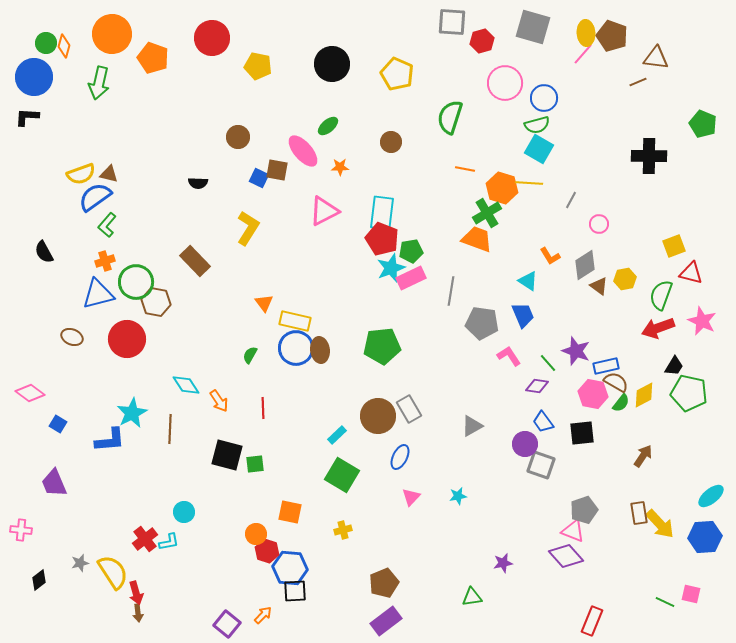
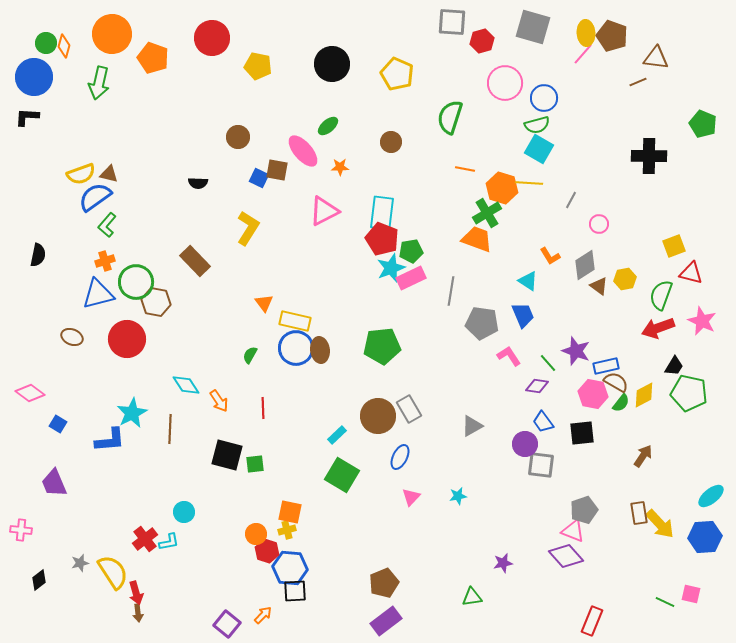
black semicircle at (44, 252): moved 6 px left, 3 px down; rotated 140 degrees counterclockwise
gray square at (541, 465): rotated 12 degrees counterclockwise
yellow cross at (343, 530): moved 56 px left
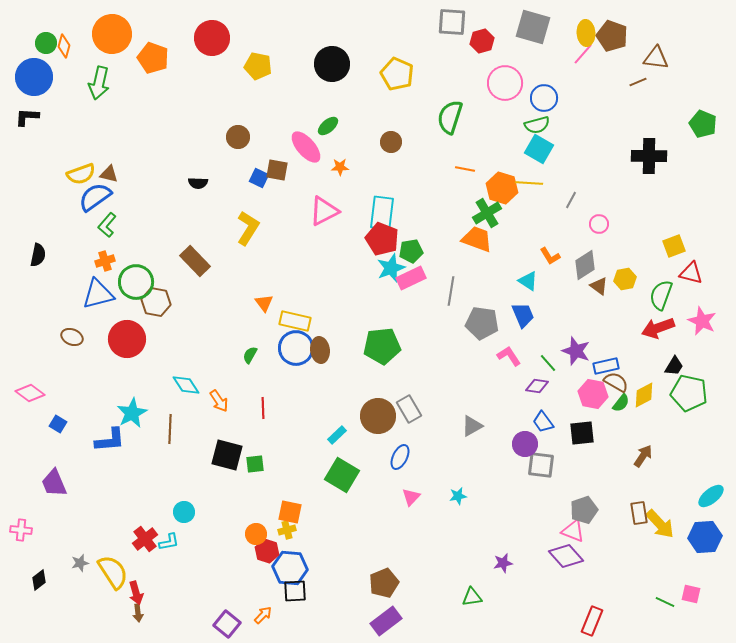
pink ellipse at (303, 151): moved 3 px right, 4 px up
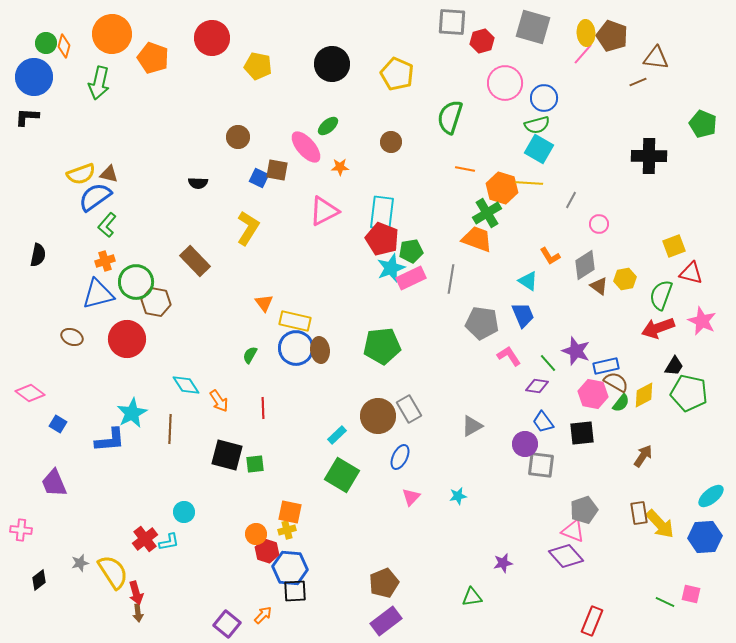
gray line at (451, 291): moved 12 px up
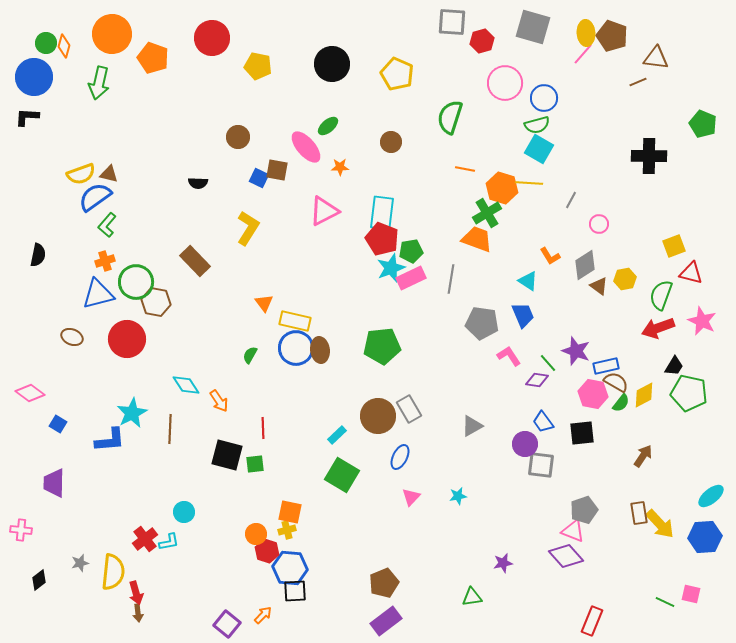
purple diamond at (537, 386): moved 6 px up
red line at (263, 408): moved 20 px down
purple trapezoid at (54, 483): rotated 24 degrees clockwise
yellow semicircle at (113, 572): rotated 39 degrees clockwise
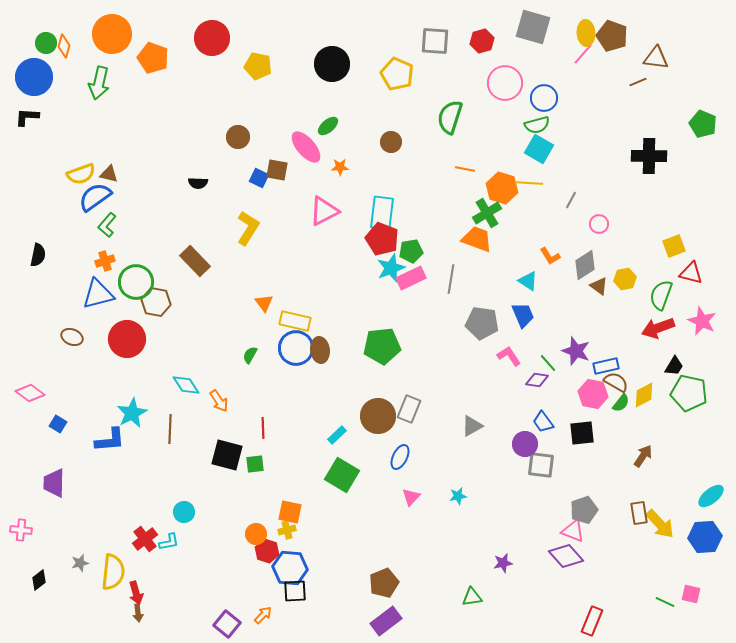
gray square at (452, 22): moved 17 px left, 19 px down
gray rectangle at (409, 409): rotated 52 degrees clockwise
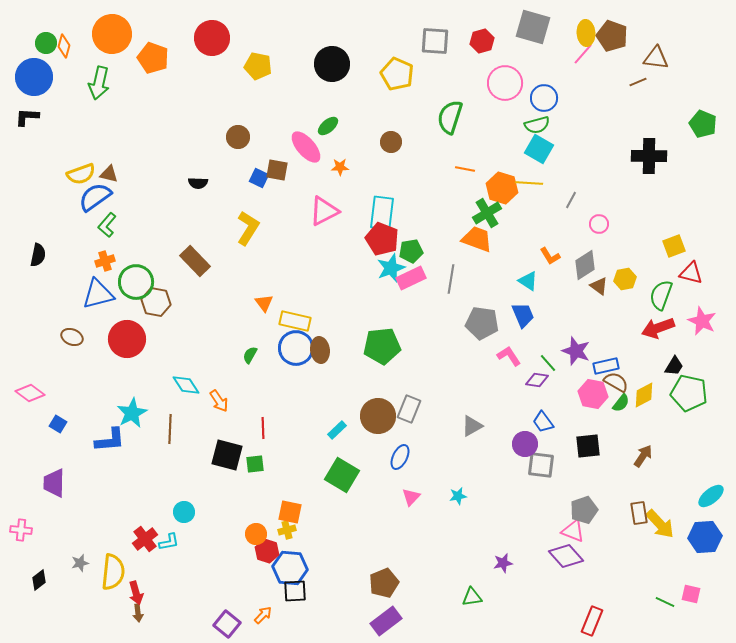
black square at (582, 433): moved 6 px right, 13 px down
cyan rectangle at (337, 435): moved 5 px up
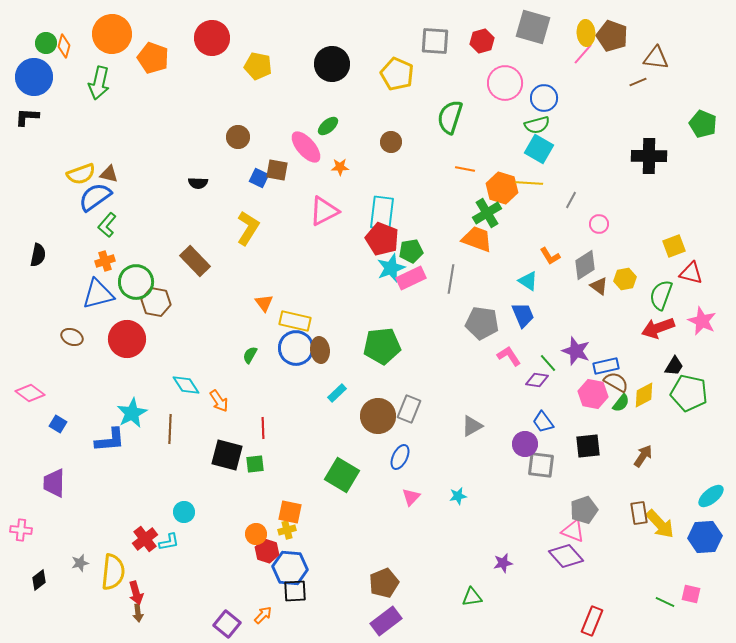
cyan rectangle at (337, 430): moved 37 px up
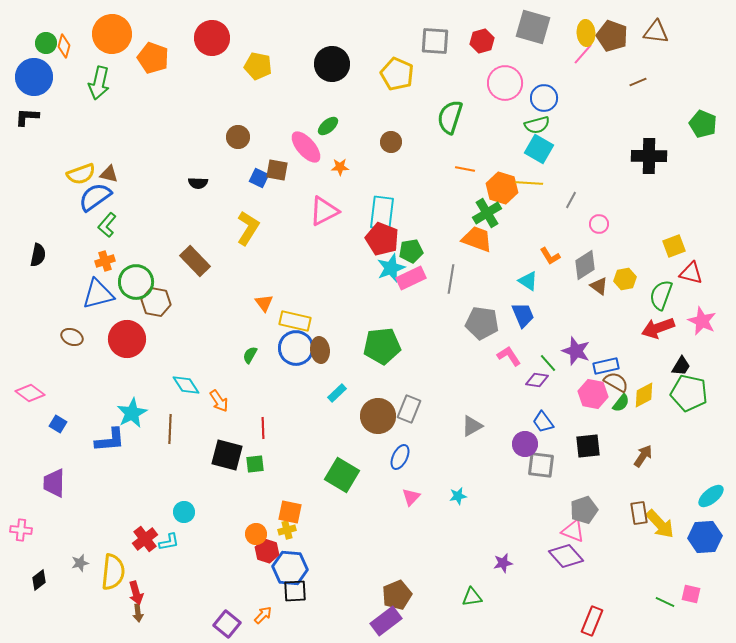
brown triangle at (656, 58): moved 26 px up
black trapezoid at (674, 366): moved 7 px right
brown pentagon at (384, 583): moved 13 px right, 12 px down
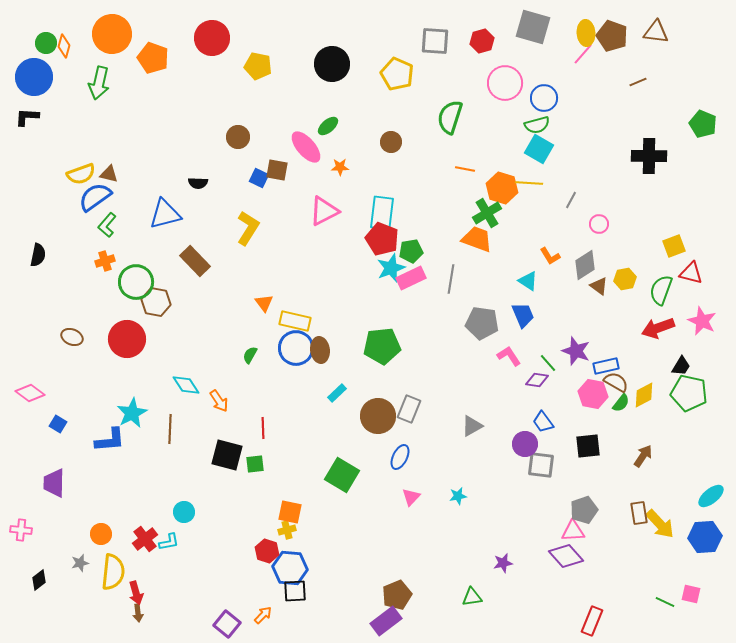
blue triangle at (98, 294): moved 67 px right, 80 px up
green semicircle at (661, 295): moved 5 px up
pink triangle at (573, 531): rotated 25 degrees counterclockwise
orange circle at (256, 534): moved 155 px left
